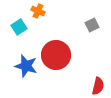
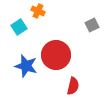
red semicircle: moved 25 px left
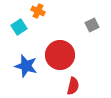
red circle: moved 4 px right
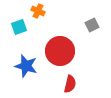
cyan square: rotated 14 degrees clockwise
red circle: moved 4 px up
red semicircle: moved 3 px left, 2 px up
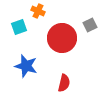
gray square: moved 2 px left
red circle: moved 2 px right, 13 px up
red semicircle: moved 6 px left, 1 px up
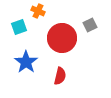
blue star: moved 4 px up; rotated 20 degrees clockwise
red semicircle: moved 4 px left, 7 px up
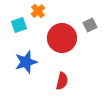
orange cross: rotated 24 degrees clockwise
cyan square: moved 2 px up
blue star: rotated 20 degrees clockwise
red semicircle: moved 2 px right, 5 px down
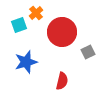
orange cross: moved 2 px left, 2 px down
gray square: moved 2 px left, 27 px down
red circle: moved 6 px up
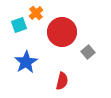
gray square: rotated 16 degrees counterclockwise
blue star: rotated 15 degrees counterclockwise
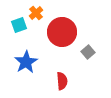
red semicircle: rotated 18 degrees counterclockwise
